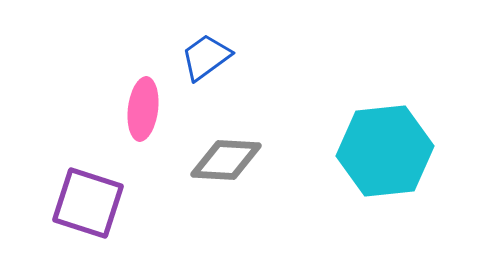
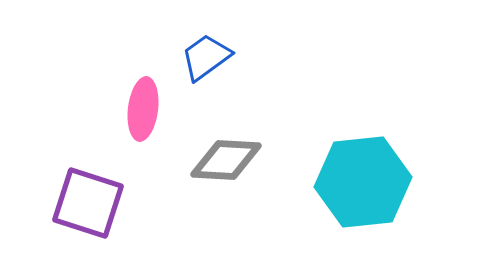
cyan hexagon: moved 22 px left, 31 px down
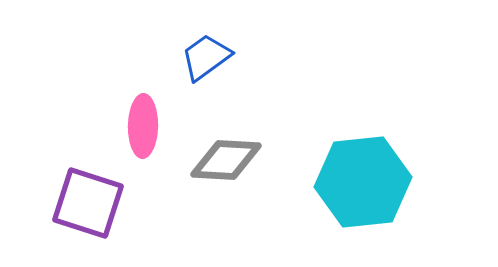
pink ellipse: moved 17 px down; rotated 6 degrees counterclockwise
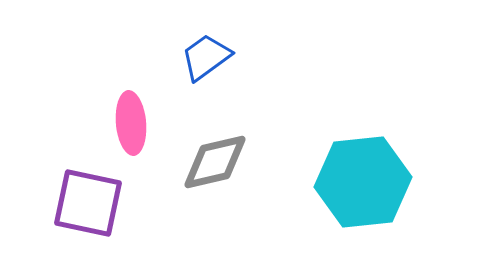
pink ellipse: moved 12 px left, 3 px up; rotated 6 degrees counterclockwise
gray diamond: moved 11 px left, 2 px down; rotated 16 degrees counterclockwise
purple square: rotated 6 degrees counterclockwise
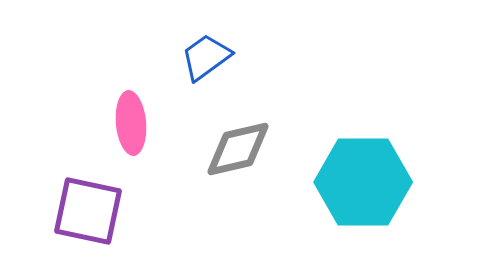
gray diamond: moved 23 px right, 13 px up
cyan hexagon: rotated 6 degrees clockwise
purple square: moved 8 px down
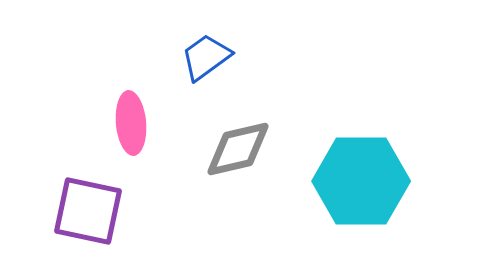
cyan hexagon: moved 2 px left, 1 px up
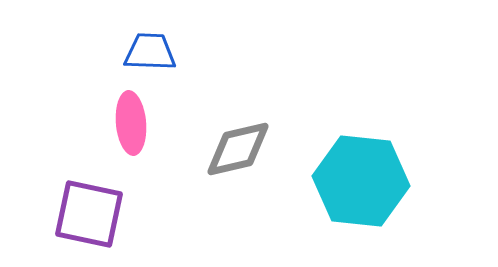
blue trapezoid: moved 56 px left, 5 px up; rotated 38 degrees clockwise
cyan hexagon: rotated 6 degrees clockwise
purple square: moved 1 px right, 3 px down
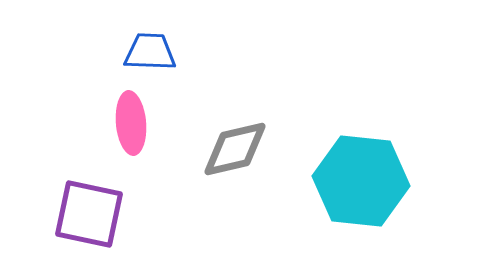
gray diamond: moved 3 px left
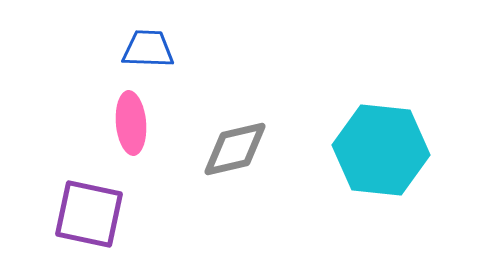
blue trapezoid: moved 2 px left, 3 px up
cyan hexagon: moved 20 px right, 31 px up
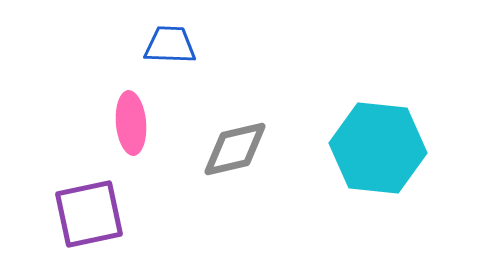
blue trapezoid: moved 22 px right, 4 px up
cyan hexagon: moved 3 px left, 2 px up
purple square: rotated 24 degrees counterclockwise
